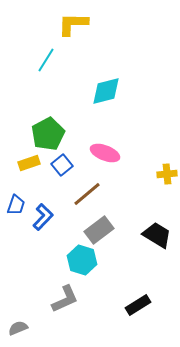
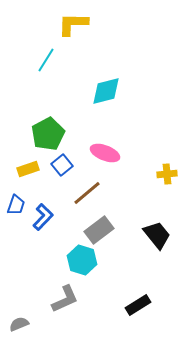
yellow rectangle: moved 1 px left, 6 px down
brown line: moved 1 px up
black trapezoid: rotated 20 degrees clockwise
gray semicircle: moved 1 px right, 4 px up
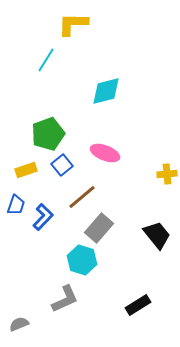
green pentagon: rotated 8 degrees clockwise
yellow rectangle: moved 2 px left, 1 px down
brown line: moved 5 px left, 4 px down
gray rectangle: moved 2 px up; rotated 12 degrees counterclockwise
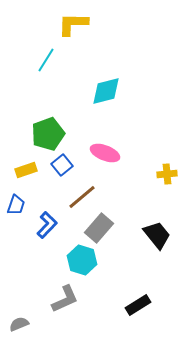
blue L-shape: moved 4 px right, 8 px down
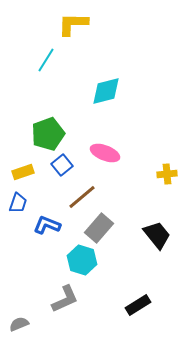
yellow rectangle: moved 3 px left, 2 px down
blue trapezoid: moved 2 px right, 2 px up
blue L-shape: rotated 112 degrees counterclockwise
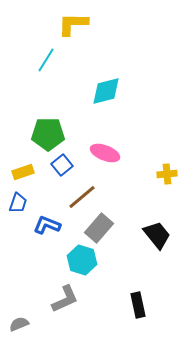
green pentagon: rotated 20 degrees clockwise
black rectangle: rotated 70 degrees counterclockwise
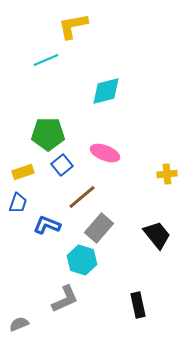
yellow L-shape: moved 2 px down; rotated 12 degrees counterclockwise
cyan line: rotated 35 degrees clockwise
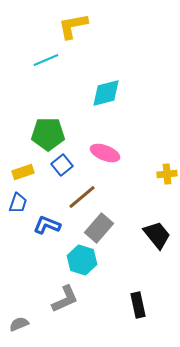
cyan diamond: moved 2 px down
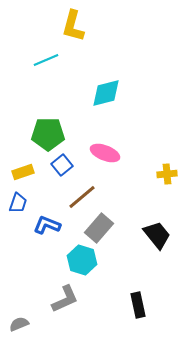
yellow L-shape: rotated 64 degrees counterclockwise
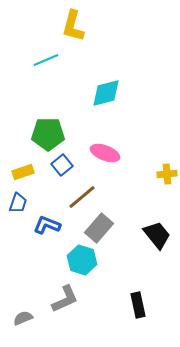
gray semicircle: moved 4 px right, 6 px up
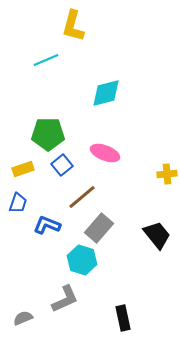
yellow rectangle: moved 3 px up
black rectangle: moved 15 px left, 13 px down
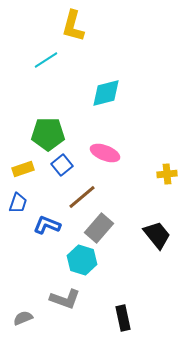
cyan line: rotated 10 degrees counterclockwise
gray L-shape: rotated 44 degrees clockwise
